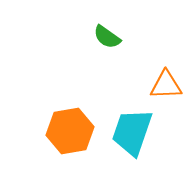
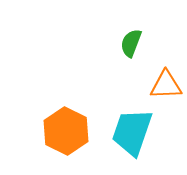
green semicircle: moved 24 px right, 6 px down; rotated 76 degrees clockwise
orange hexagon: moved 4 px left; rotated 24 degrees counterclockwise
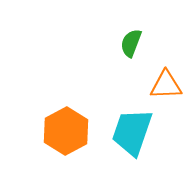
orange hexagon: rotated 6 degrees clockwise
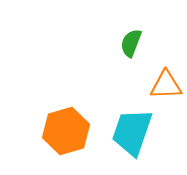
orange hexagon: rotated 12 degrees clockwise
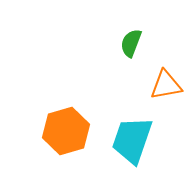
orange triangle: rotated 8 degrees counterclockwise
cyan trapezoid: moved 8 px down
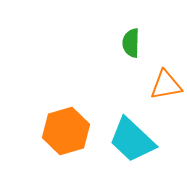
green semicircle: rotated 20 degrees counterclockwise
cyan trapezoid: rotated 66 degrees counterclockwise
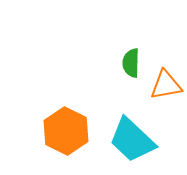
green semicircle: moved 20 px down
orange hexagon: rotated 18 degrees counterclockwise
